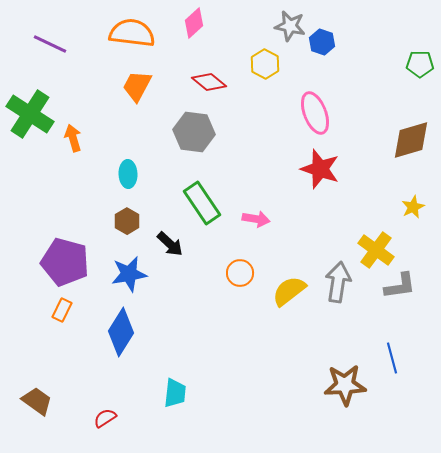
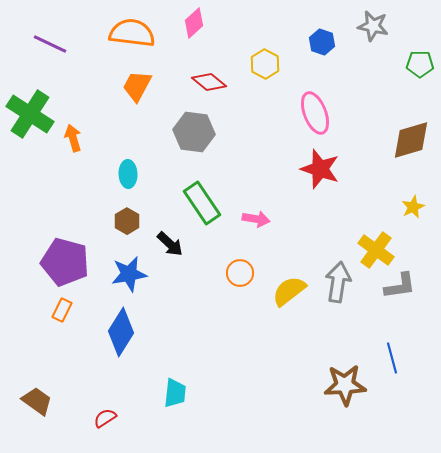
gray star: moved 83 px right
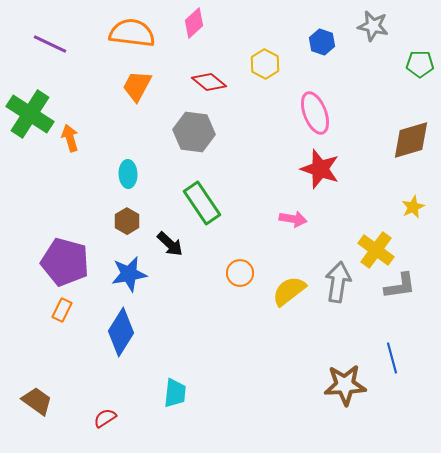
orange arrow: moved 3 px left
pink arrow: moved 37 px right
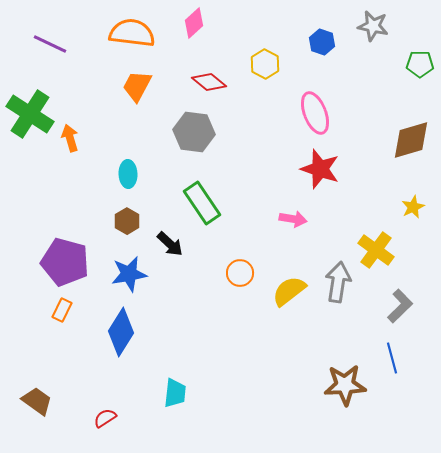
gray L-shape: moved 20 px down; rotated 36 degrees counterclockwise
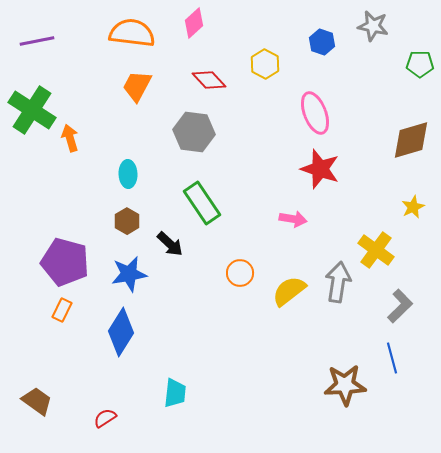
purple line: moved 13 px left, 3 px up; rotated 36 degrees counterclockwise
red diamond: moved 2 px up; rotated 8 degrees clockwise
green cross: moved 2 px right, 4 px up
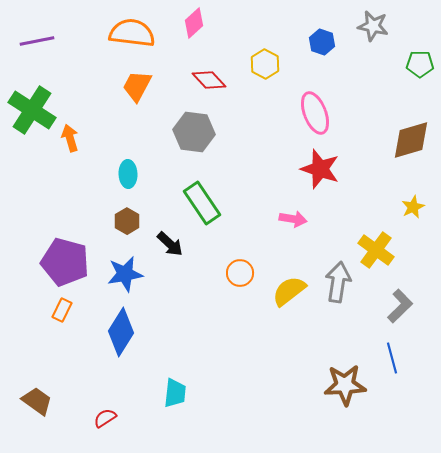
blue star: moved 4 px left
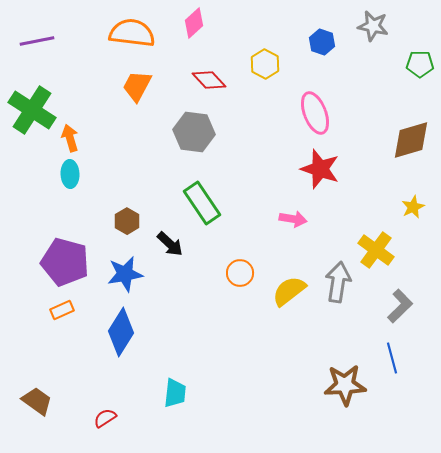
cyan ellipse: moved 58 px left
orange rectangle: rotated 40 degrees clockwise
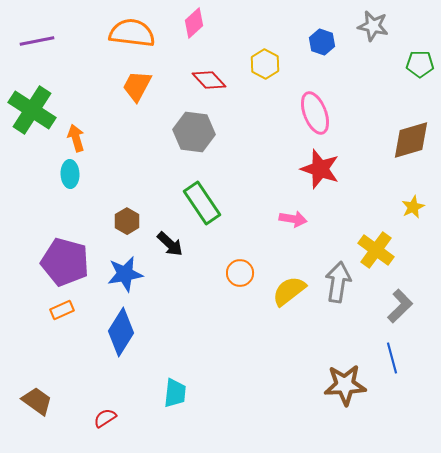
orange arrow: moved 6 px right
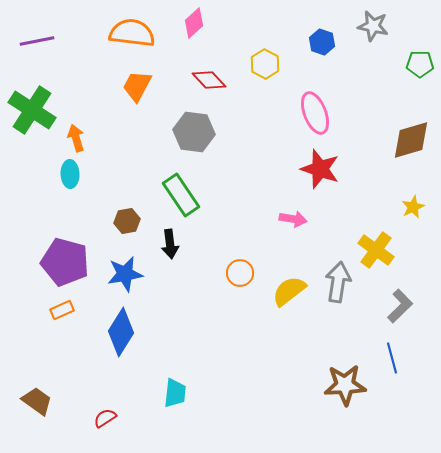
green rectangle: moved 21 px left, 8 px up
brown hexagon: rotated 20 degrees clockwise
black arrow: rotated 40 degrees clockwise
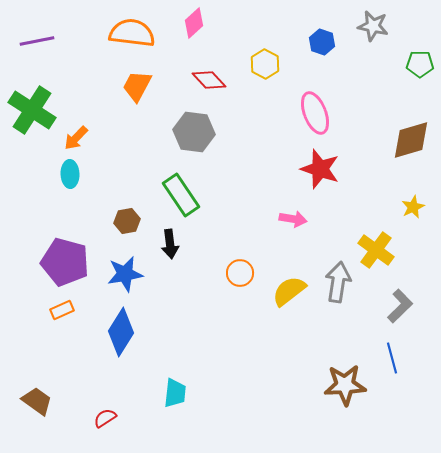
orange arrow: rotated 120 degrees counterclockwise
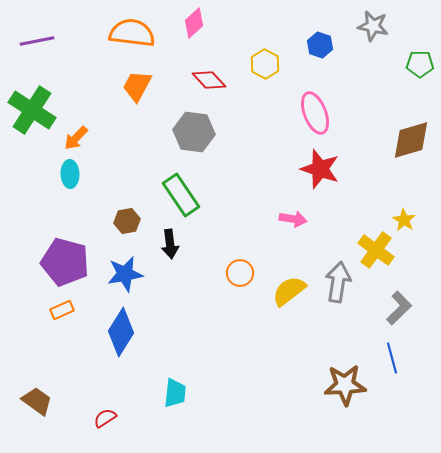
blue hexagon: moved 2 px left, 3 px down
yellow star: moved 9 px left, 13 px down; rotated 15 degrees counterclockwise
gray L-shape: moved 1 px left, 2 px down
